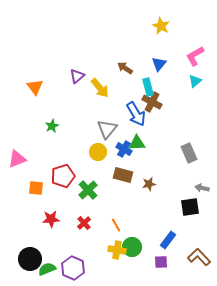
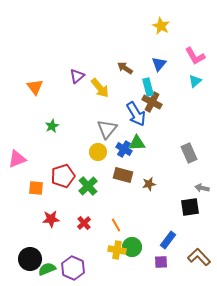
pink L-shape: rotated 90 degrees counterclockwise
green cross: moved 4 px up
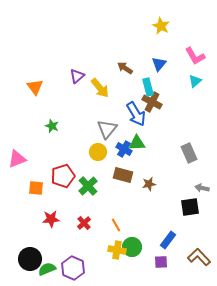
green star: rotated 24 degrees counterclockwise
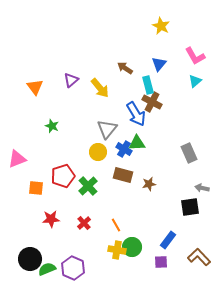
purple triangle: moved 6 px left, 4 px down
cyan rectangle: moved 2 px up
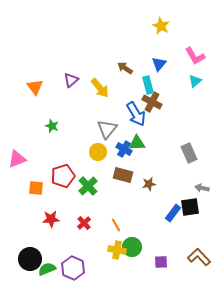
blue rectangle: moved 5 px right, 27 px up
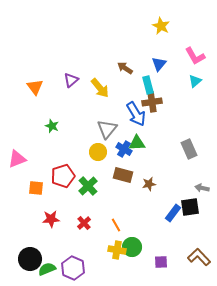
brown cross: rotated 36 degrees counterclockwise
gray rectangle: moved 4 px up
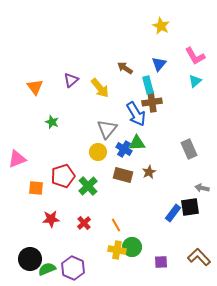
green star: moved 4 px up
brown star: moved 12 px up; rotated 16 degrees counterclockwise
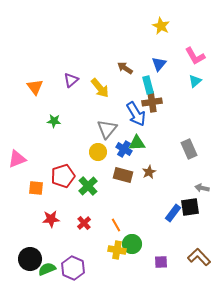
green star: moved 2 px right, 1 px up; rotated 16 degrees counterclockwise
green circle: moved 3 px up
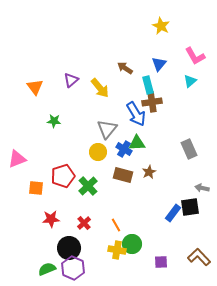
cyan triangle: moved 5 px left
black circle: moved 39 px right, 11 px up
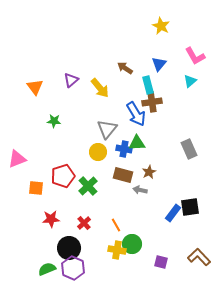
blue cross: rotated 21 degrees counterclockwise
gray arrow: moved 62 px left, 2 px down
purple square: rotated 16 degrees clockwise
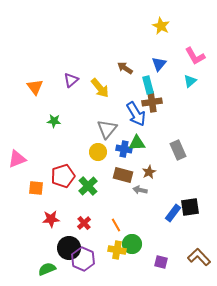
gray rectangle: moved 11 px left, 1 px down
purple hexagon: moved 10 px right, 9 px up
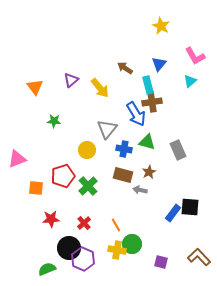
green triangle: moved 10 px right, 1 px up; rotated 18 degrees clockwise
yellow circle: moved 11 px left, 2 px up
black square: rotated 12 degrees clockwise
